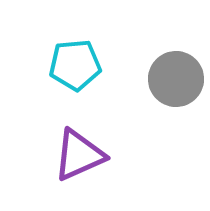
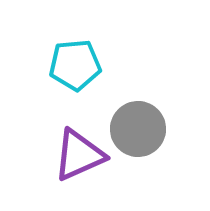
gray circle: moved 38 px left, 50 px down
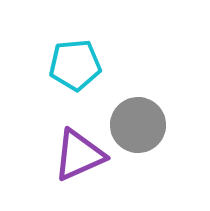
gray circle: moved 4 px up
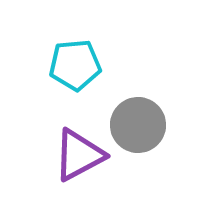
purple triangle: rotated 4 degrees counterclockwise
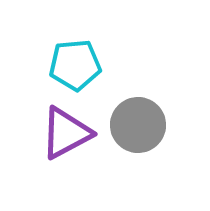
purple triangle: moved 13 px left, 22 px up
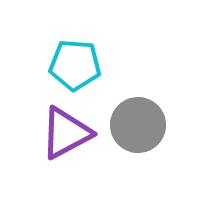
cyan pentagon: rotated 9 degrees clockwise
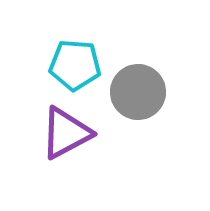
gray circle: moved 33 px up
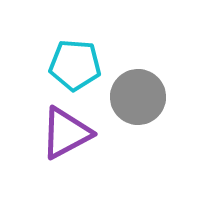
gray circle: moved 5 px down
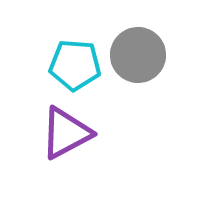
gray circle: moved 42 px up
